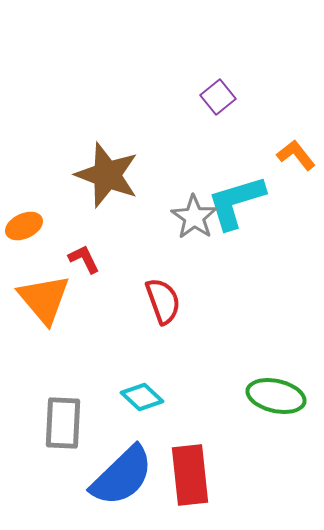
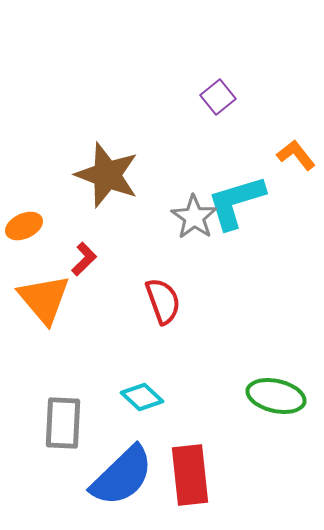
red L-shape: rotated 72 degrees clockwise
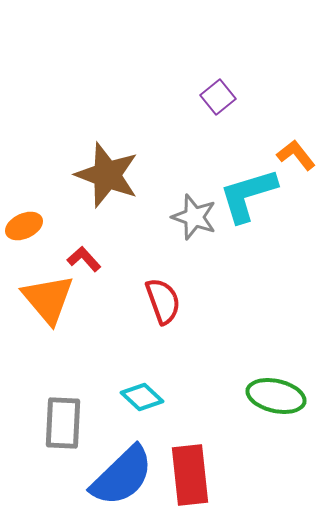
cyan L-shape: moved 12 px right, 7 px up
gray star: rotated 15 degrees counterclockwise
red L-shape: rotated 88 degrees counterclockwise
orange triangle: moved 4 px right
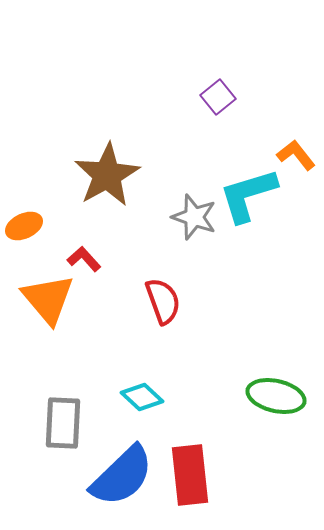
brown star: rotated 22 degrees clockwise
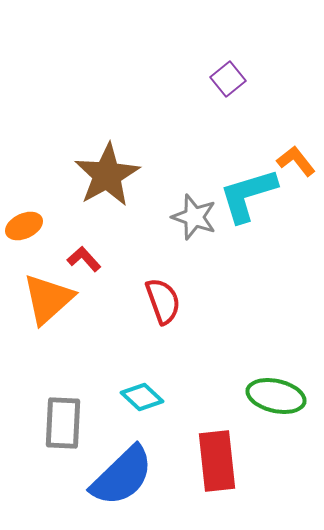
purple square: moved 10 px right, 18 px up
orange L-shape: moved 6 px down
orange triangle: rotated 28 degrees clockwise
red rectangle: moved 27 px right, 14 px up
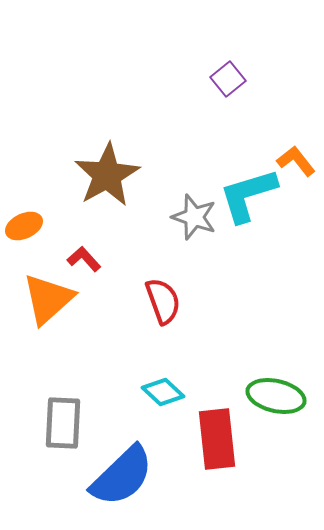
cyan diamond: moved 21 px right, 5 px up
red rectangle: moved 22 px up
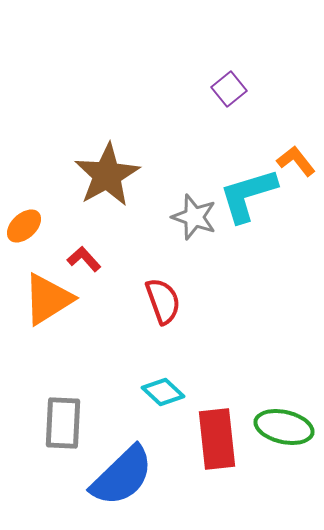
purple square: moved 1 px right, 10 px down
orange ellipse: rotated 18 degrees counterclockwise
orange triangle: rotated 10 degrees clockwise
green ellipse: moved 8 px right, 31 px down
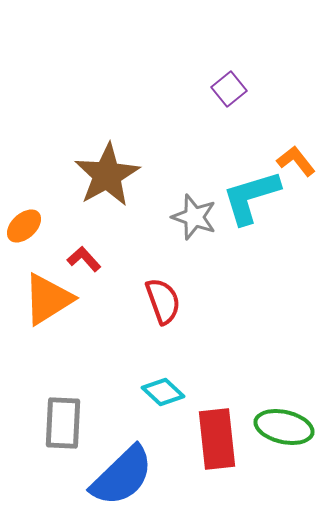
cyan L-shape: moved 3 px right, 2 px down
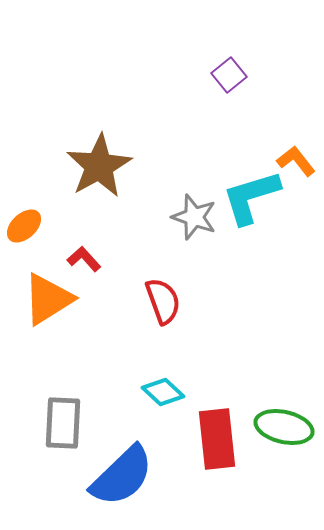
purple square: moved 14 px up
brown star: moved 8 px left, 9 px up
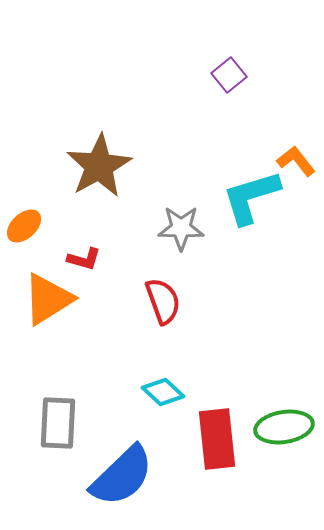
gray star: moved 13 px left, 11 px down; rotated 18 degrees counterclockwise
red L-shape: rotated 148 degrees clockwise
gray rectangle: moved 5 px left
green ellipse: rotated 22 degrees counterclockwise
